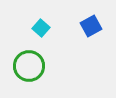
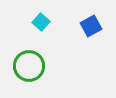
cyan square: moved 6 px up
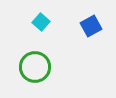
green circle: moved 6 px right, 1 px down
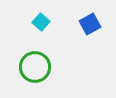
blue square: moved 1 px left, 2 px up
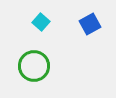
green circle: moved 1 px left, 1 px up
